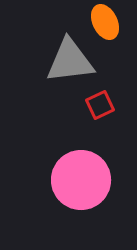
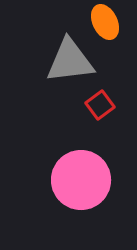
red square: rotated 12 degrees counterclockwise
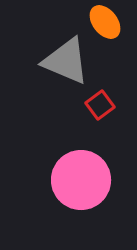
orange ellipse: rotated 12 degrees counterclockwise
gray triangle: moved 4 px left; rotated 30 degrees clockwise
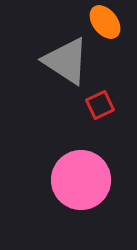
gray triangle: rotated 10 degrees clockwise
red square: rotated 12 degrees clockwise
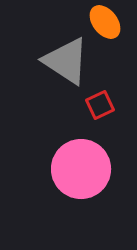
pink circle: moved 11 px up
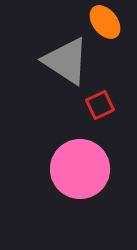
pink circle: moved 1 px left
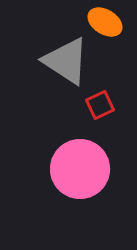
orange ellipse: rotated 20 degrees counterclockwise
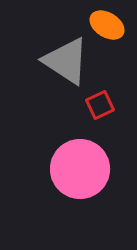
orange ellipse: moved 2 px right, 3 px down
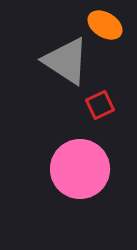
orange ellipse: moved 2 px left
